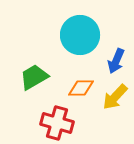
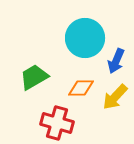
cyan circle: moved 5 px right, 3 px down
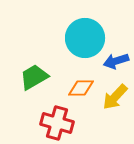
blue arrow: rotated 50 degrees clockwise
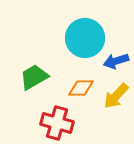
yellow arrow: moved 1 px right, 1 px up
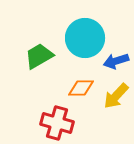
green trapezoid: moved 5 px right, 21 px up
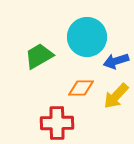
cyan circle: moved 2 px right, 1 px up
red cross: rotated 16 degrees counterclockwise
